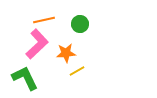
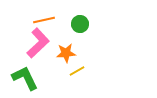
pink L-shape: moved 1 px right, 1 px up
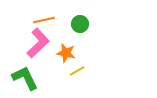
orange star: rotated 18 degrees clockwise
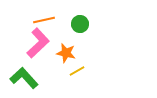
green L-shape: moved 1 px left; rotated 16 degrees counterclockwise
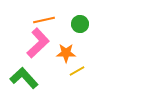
orange star: rotated 12 degrees counterclockwise
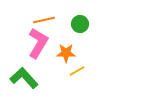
pink L-shape: rotated 16 degrees counterclockwise
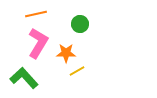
orange line: moved 8 px left, 6 px up
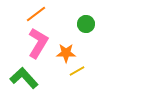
orange line: rotated 25 degrees counterclockwise
green circle: moved 6 px right
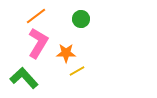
orange line: moved 2 px down
green circle: moved 5 px left, 5 px up
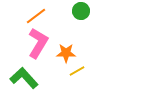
green circle: moved 8 px up
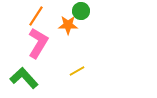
orange line: rotated 20 degrees counterclockwise
orange star: moved 2 px right, 28 px up
